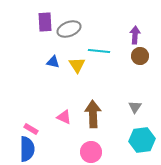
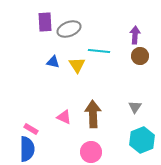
cyan hexagon: rotated 15 degrees counterclockwise
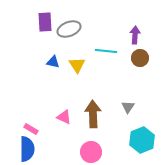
cyan line: moved 7 px right
brown circle: moved 2 px down
gray triangle: moved 7 px left
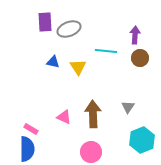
yellow triangle: moved 1 px right, 2 px down
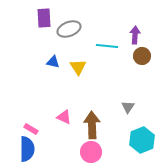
purple rectangle: moved 1 px left, 4 px up
cyan line: moved 1 px right, 5 px up
brown circle: moved 2 px right, 2 px up
brown arrow: moved 1 px left, 11 px down
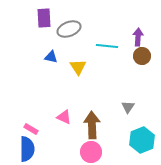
purple arrow: moved 3 px right, 2 px down
blue triangle: moved 2 px left, 5 px up
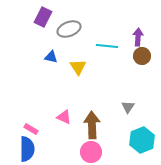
purple rectangle: moved 1 px left, 1 px up; rotated 30 degrees clockwise
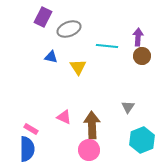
pink circle: moved 2 px left, 2 px up
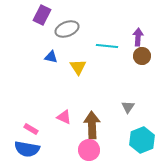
purple rectangle: moved 1 px left, 2 px up
gray ellipse: moved 2 px left
blue semicircle: rotated 100 degrees clockwise
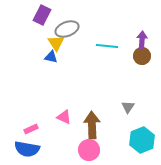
purple arrow: moved 4 px right, 3 px down
yellow triangle: moved 22 px left, 24 px up
pink rectangle: rotated 56 degrees counterclockwise
